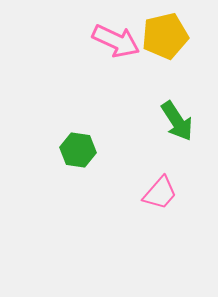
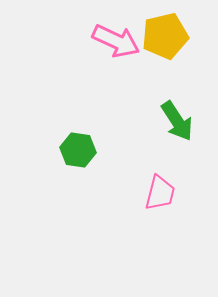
pink trapezoid: rotated 27 degrees counterclockwise
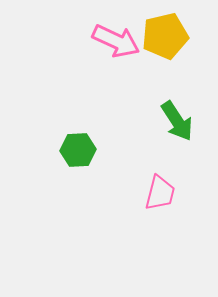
green hexagon: rotated 12 degrees counterclockwise
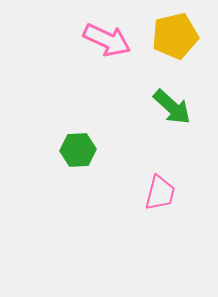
yellow pentagon: moved 10 px right
pink arrow: moved 9 px left, 1 px up
green arrow: moved 5 px left, 14 px up; rotated 15 degrees counterclockwise
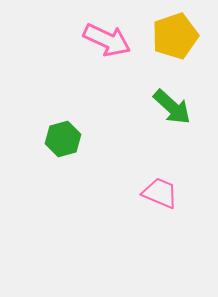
yellow pentagon: rotated 6 degrees counterclockwise
green hexagon: moved 15 px left, 11 px up; rotated 12 degrees counterclockwise
pink trapezoid: rotated 81 degrees counterclockwise
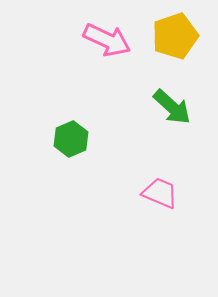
green hexagon: moved 8 px right; rotated 8 degrees counterclockwise
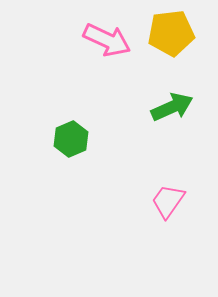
yellow pentagon: moved 4 px left, 3 px up; rotated 12 degrees clockwise
green arrow: rotated 66 degrees counterclockwise
pink trapezoid: moved 8 px right, 8 px down; rotated 78 degrees counterclockwise
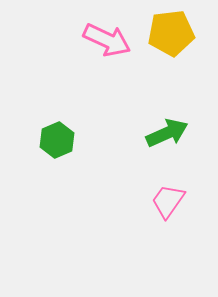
green arrow: moved 5 px left, 26 px down
green hexagon: moved 14 px left, 1 px down
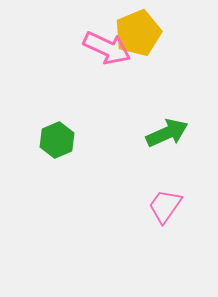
yellow pentagon: moved 33 px left; rotated 15 degrees counterclockwise
pink arrow: moved 8 px down
pink trapezoid: moved 3 px left, 5 px down
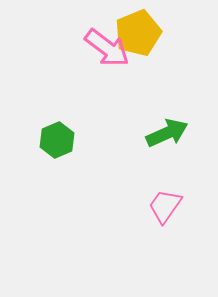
pink arrow: rotated 12 degrees clockwise
